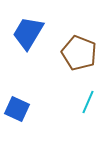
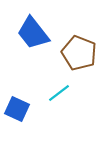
blue trapezoid: moved 5 px right; rotated 69 degrees counterclockwise
cyan line: moved 29 px left, 9 px up; rotated 30 degrees clockwise
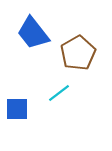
brown pentagon: moved 1 px left; rotated 20 degrees clockwise
blue square: rotated 25 degrees counterclockwise
